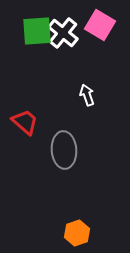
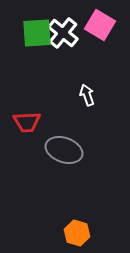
green square: moved 2 px down
red trapezoid: moved 2 px right; rotated 136 degrees clockwise
gray ellipse: rotated 66 degrees counterclockwise
orange hexagon: rotated 25 degrees counterclockwise
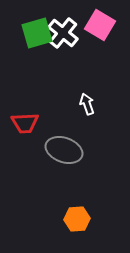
green square: rotated 12 degrees counterclockwise
white arrow: moved 9 px down
red trapezoid: moved 2 px left, 1 px down
orange hexagon: moved 14 px up; rotated 20 degrees counterclockwise
